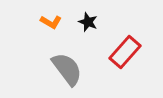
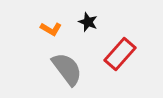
orange L-shape: moved 7 px down
red rectangle: moved 5 px left, 2 px down
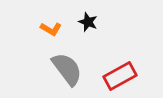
red rectangle: moved 22 px down; rotated 20 degrees clockwise
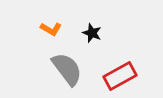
black star: moved 4 px right, 11 px down
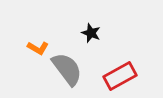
orange L-shape: moved 13 px left, 19 px down
black star: moved 1 px left
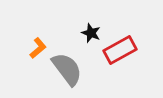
orange L-shape: rotated 70 degrees counterclockwise
red rectangle: moved 26 px up
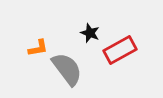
black star: moved 1 px left
orange L-shape: rotated 30 degrees clockwise
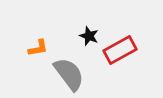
black star: moved 1 px left, 3 px down
gray semicircle: moved 2 px right, 5 px down
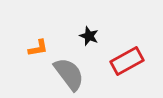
red rectangle: moved 7 px right, 11 px down
